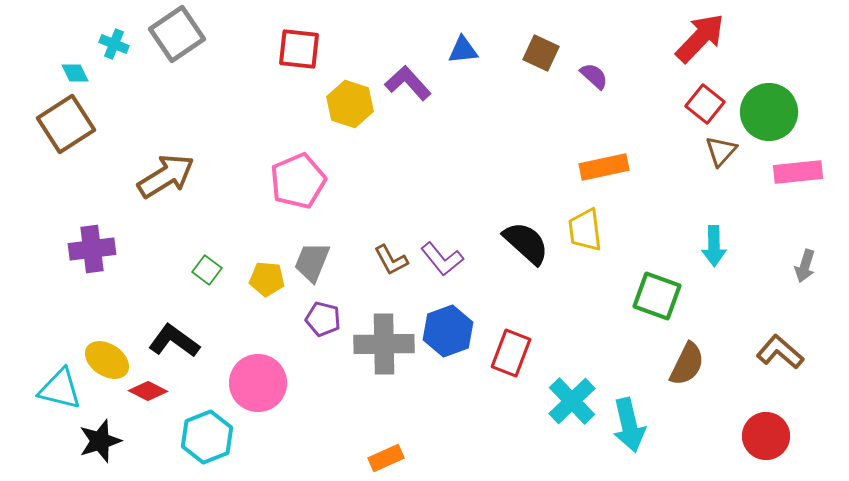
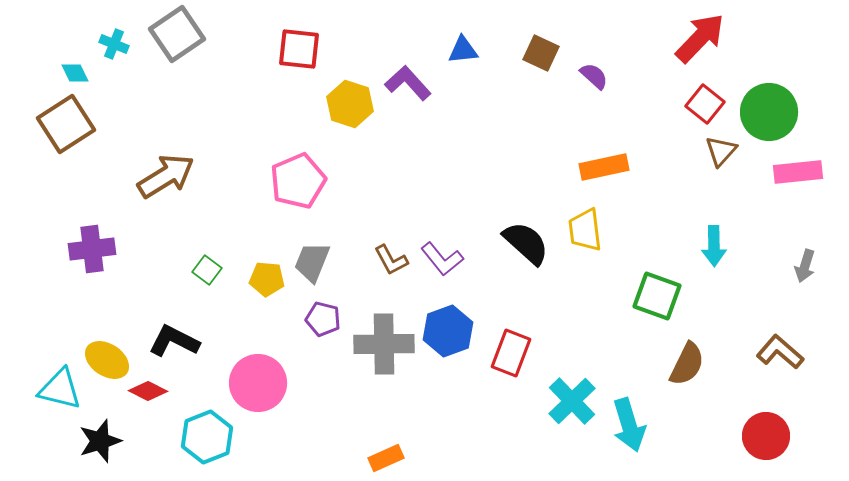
black L-shape at (174, 341): rotated 9 degrees counterclockwise
cyan arrow at (629, 425): rotated 4 degrees counterclockwise
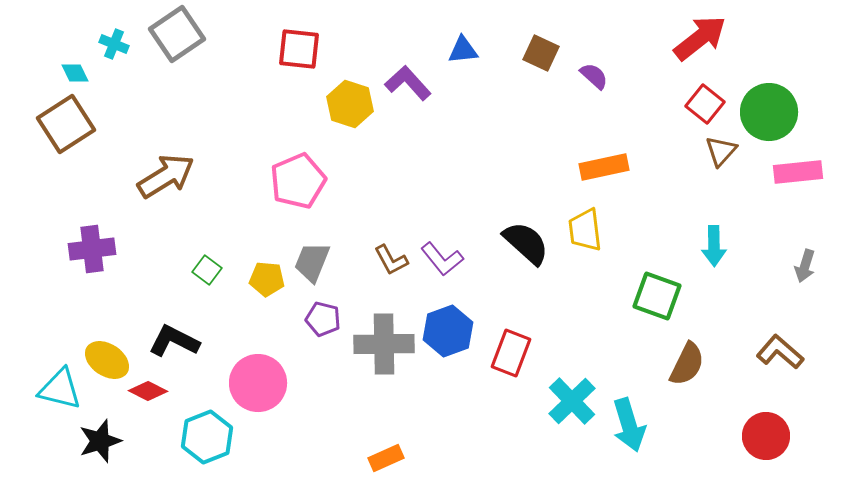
red arrow at (700, 38): rotated 8 degrees clockwise
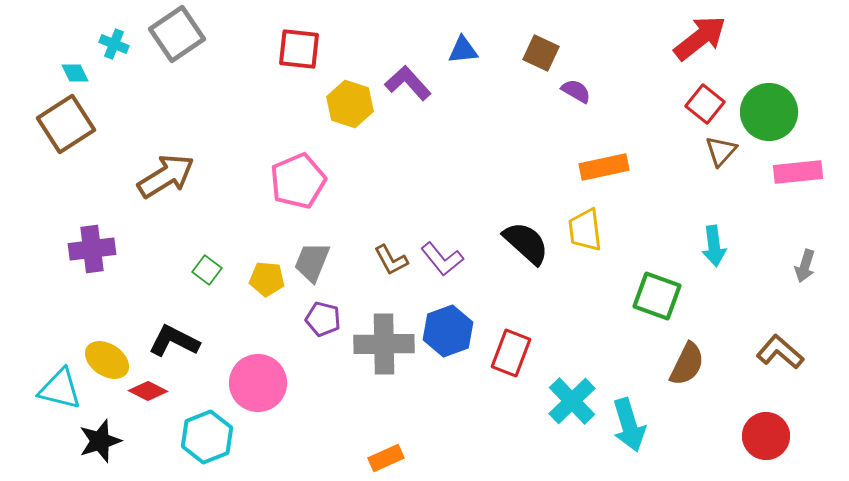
purple semicircle at (594, 76): moved 18 px left, 15 px down; rotated 12 degrees counterclockwise
cyan arrow at (714, 246): rotated 6 degrees counterclockwise
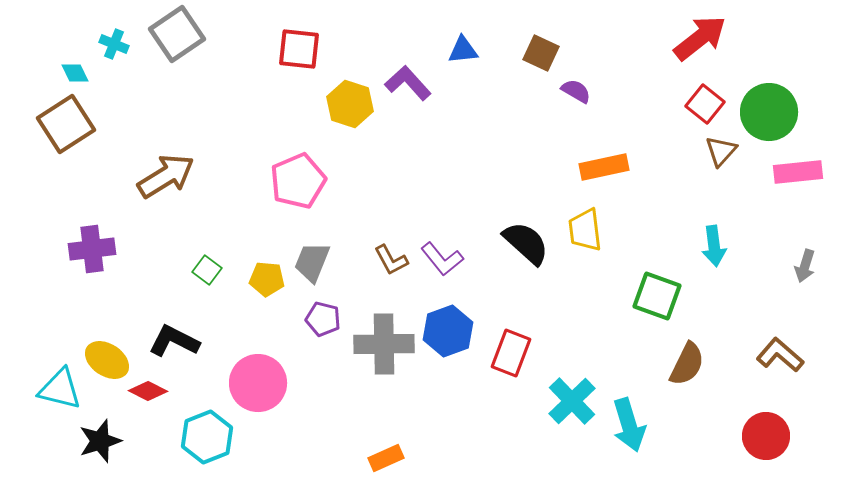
brown L-shape at (780, 352): moved 3 px down
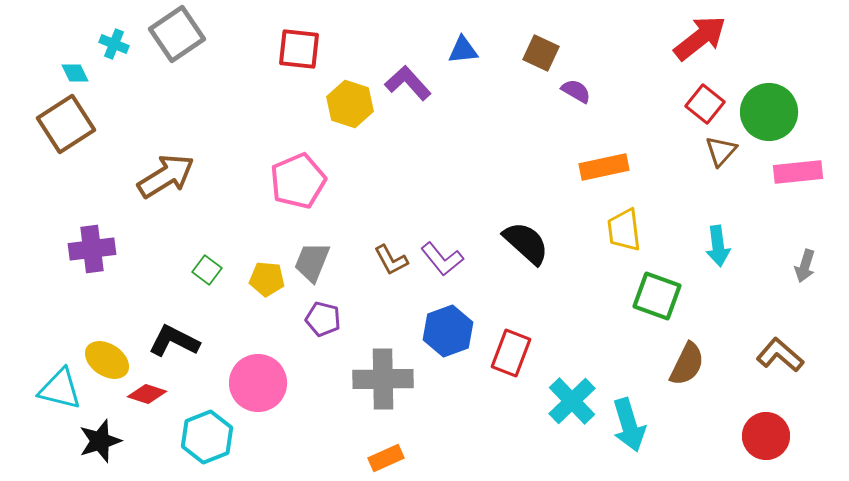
yellow trapezoid at (585, 230): moved 39 px right
cyan arrow at (714, 246): moved 4 px right
gray cross at (384, 344): moved 1 px left, 35 px down
red diamond at (148, 391): moved 1 px left, 3 px down; rotated 9 degrees counterclockwise
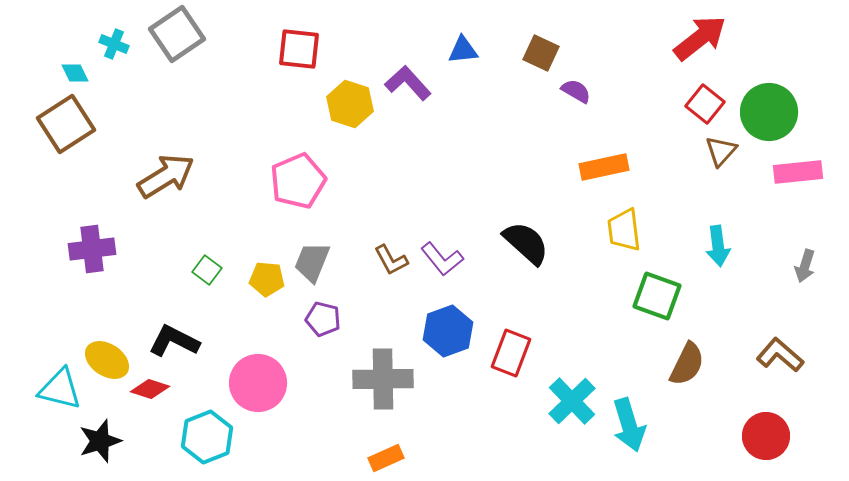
red diamond at (147, 394): moved 3 px right, 5 px up
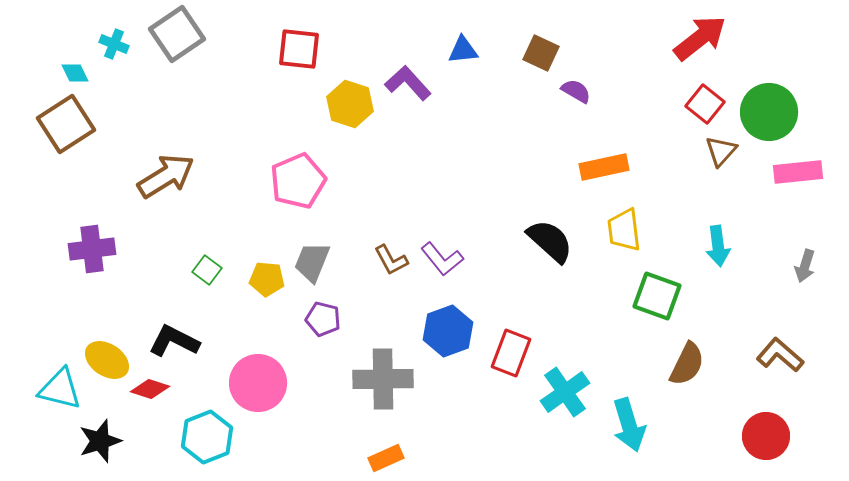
black semicircle at (526, 243): moved 24 px right, 2 px up
cyan cross at (572, 401): moved 7 px left, 9 px up; rotated 9 degrees clockwise
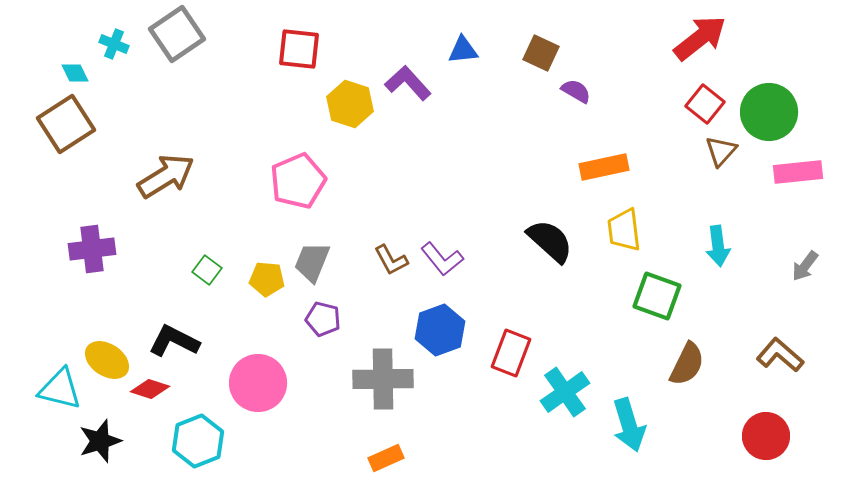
gray arrow at (805, 266): rotated 20 degrees clockwise
blue hexagon at (448, 331): moved 8 px left, 1 px up
cyan hexagon at (207, 437): moved 9 px left, 4 px down
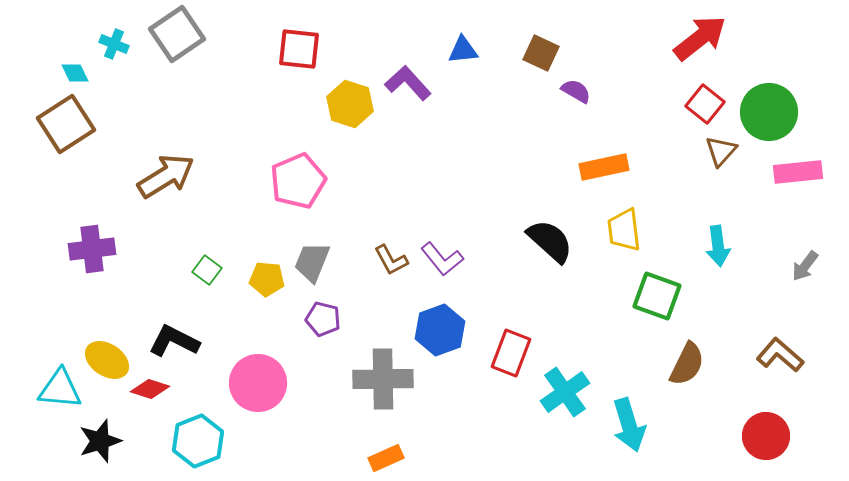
cyan triangle at (60, 389): rotated 9 degrees counterclockwise
